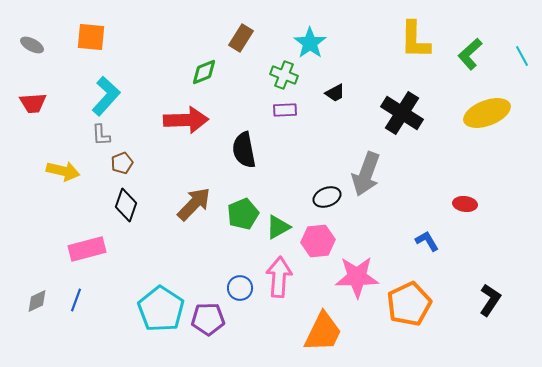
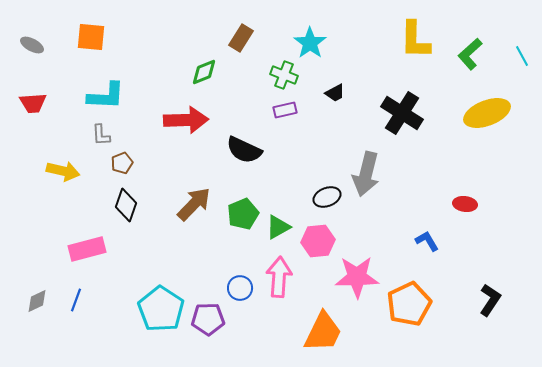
cyan L-shape: rotated 51 degrees clockwise
purple rectangle: rotated 10 degrees counterclockwise
black semicircle: rotated 54 degrees counterclockwise
gray arrow: rotated 6 degrees counterclockwise
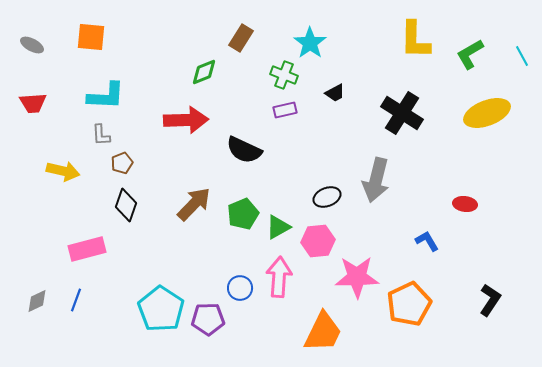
green L-shape: rotated 12 degrees clockwise
gray arrow: moved 10 px right, 6 px down
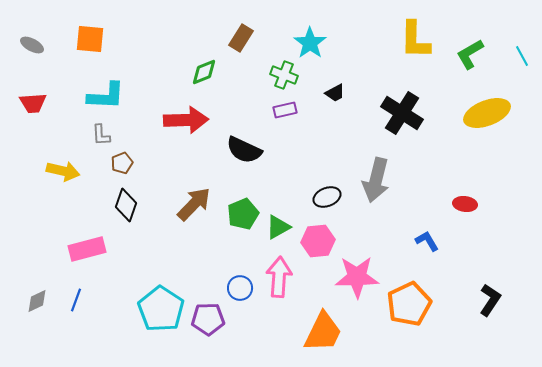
orange square: moved 1 px left, 2 px down
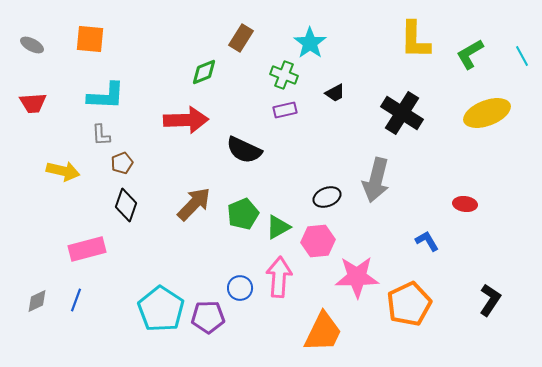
purple pentagon: moved 2 px up
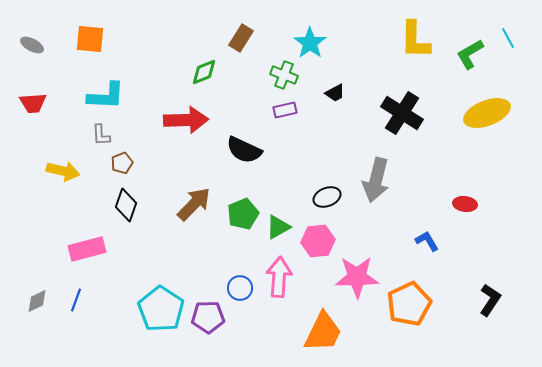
cyan line: moved 14 px left, 18 px up
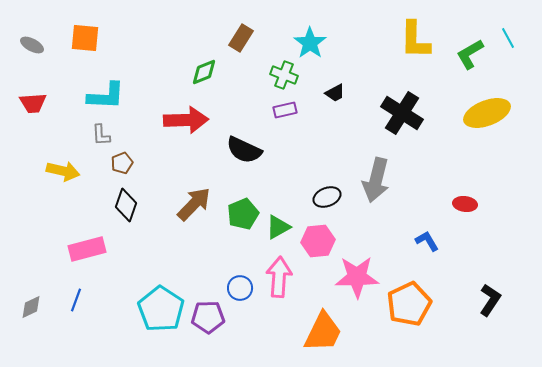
orange square: moved 5 px left, 1 px up
gray diamond: moved 6 px left, 6 px down
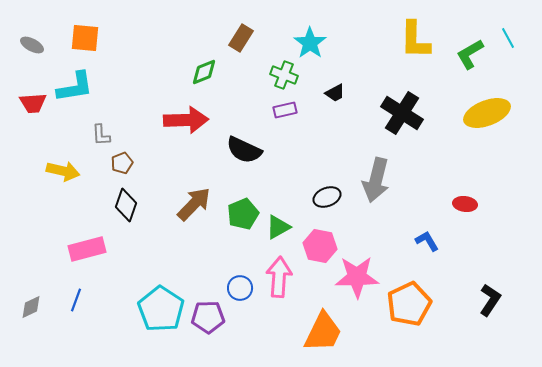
cyan L-shape: moved 31 px left, 9 px up; rotated 12 degrees counterclockwise
pink hexagon: moved 2 px right, 5 px down; rotated 16 degrees clockwise
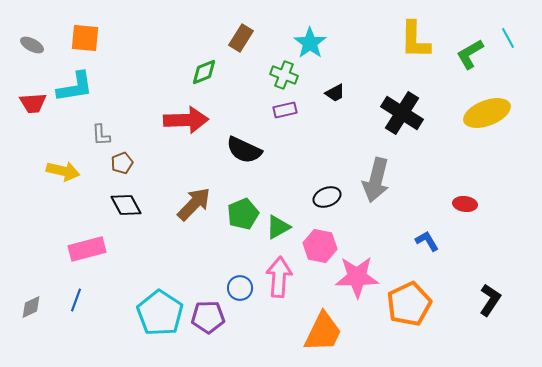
black diamond: rotated 48 degrees counterclockwise
cyan pentagon: moved 1 px left, 4 px down
